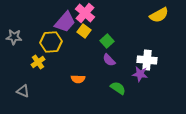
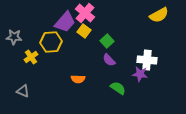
yellow cross: moved 7 px left, 5 px up
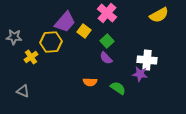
pink cross: moved 22 px right
purple semicircle: moved 3 px left, 2 px up
orange semicircle: moved 12 px right, 3 px down
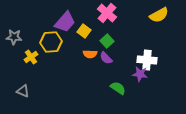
orange semicircle: moved 28 px up
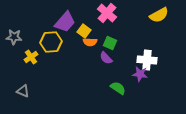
green square: moved 3 px right, 2 px down; rotated 24 degrees counterclockwise
orange semicircle: moved 12 px up
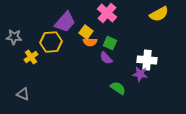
yellow semicircle: moved 1 px up
yellow square: moved 2 px right, 1 px down
gray triangle: moved 3 px down
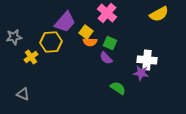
gray star: rotated 14 degrees counterclockwise
purple star: moved 1 px right, 1 px up
